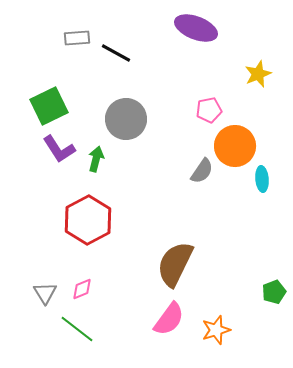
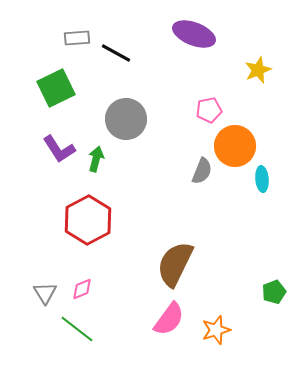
purple ellipse: moved 2 px left, 6 px down
yellow star: moved 4 px up
green square: moved 7 px right, 18 px up
gray semicircle: rotated 12 degrees counterclockwise
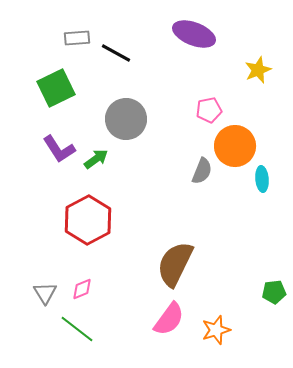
green arrow: rotated 40 degrees clockwise
green pentagon: rotated 15 degrees clockwise
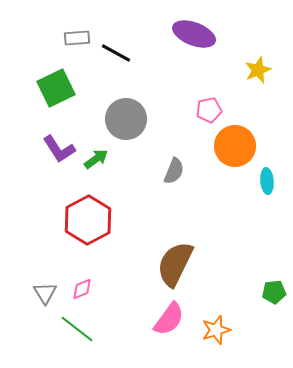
gray semicircle: moved 28 px left
cyan ellipse: moved 5 px right, 2 px down
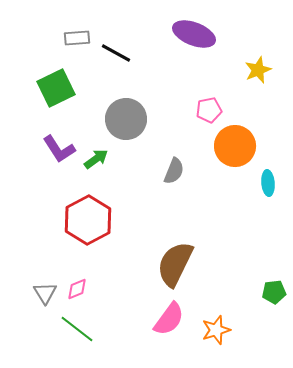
cyan ellipse: moved 1 px right, 2 px down
pink diamond: moved 5 px left
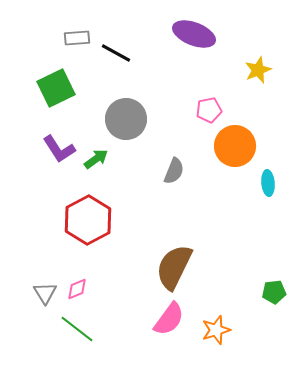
brown semicircle: moved 1 px left, 3 px down
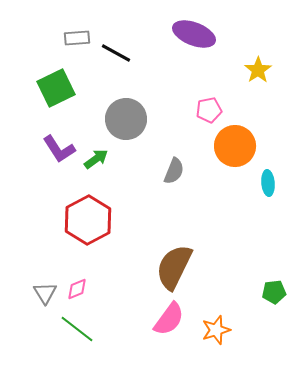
yellow star: rotated 12 degrees counterclockwise
